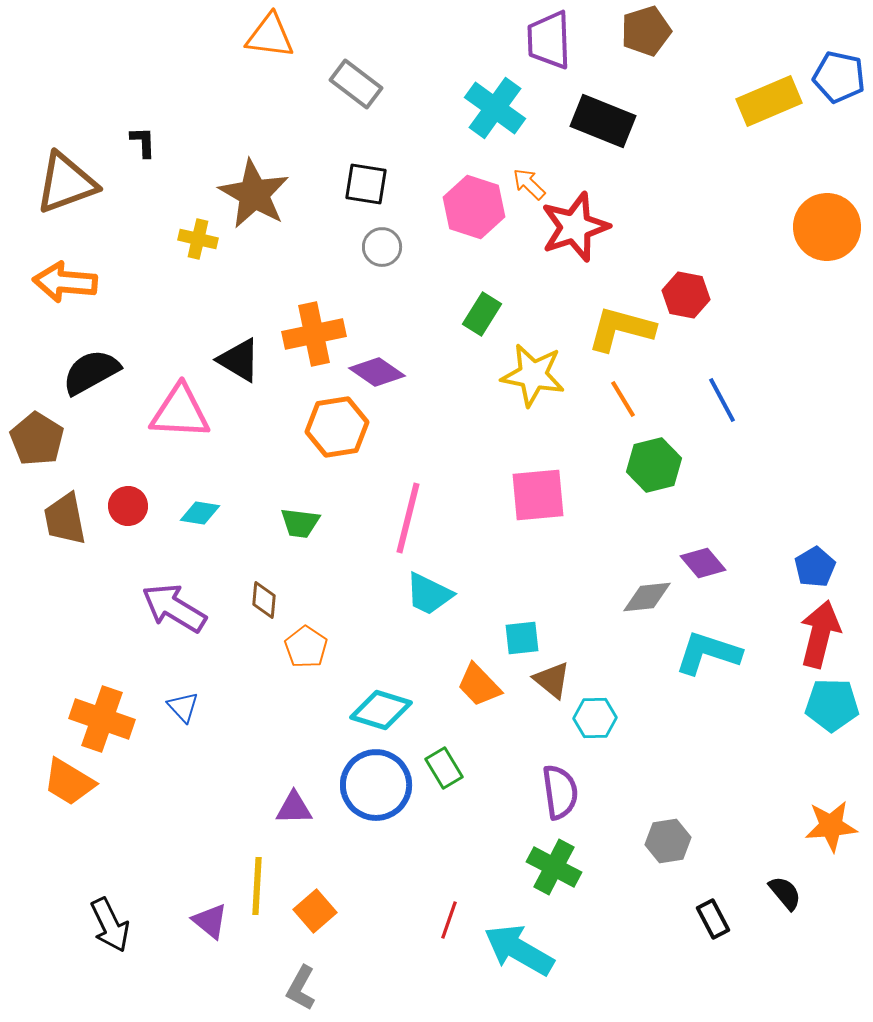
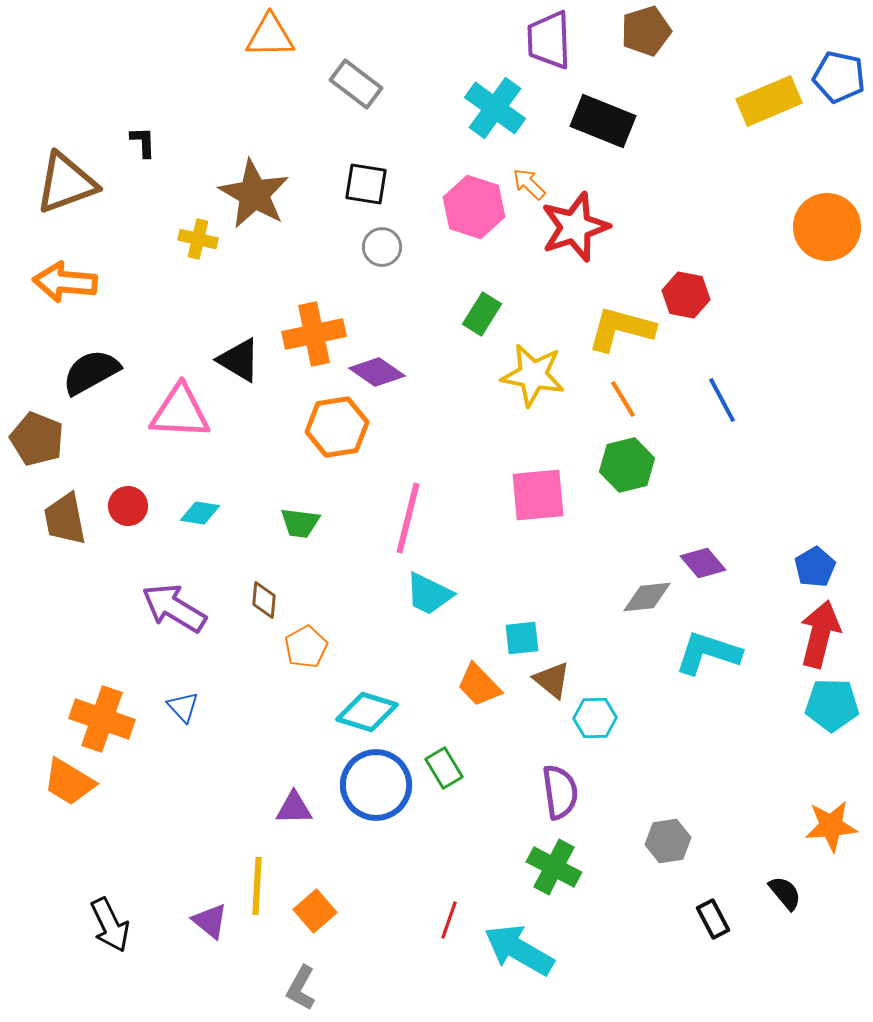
orange triangle at (270, 36): rotated 8 degrees counterclockwise
brown pentagon at (37, 439): rotated 10 degrees counterclockwise
green hexagon at (654, 465): moved 27 px left
orange pentagon at (306, 647): rotated 9 degrees clockwise
cyan diamond at (381, 710): moved 14 px left, 2 px down
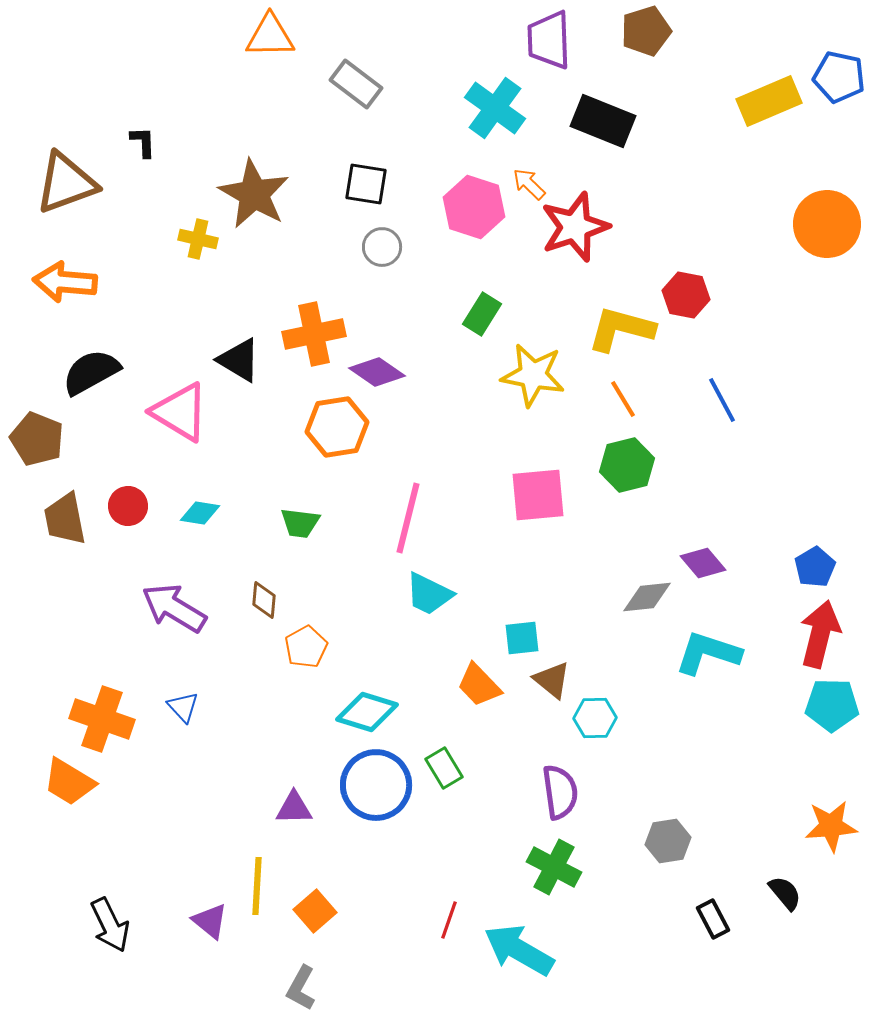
orange circle at (827, 227): moved 3 px up
pink triangle at (180, 412): rotated 28 degrees clockwise
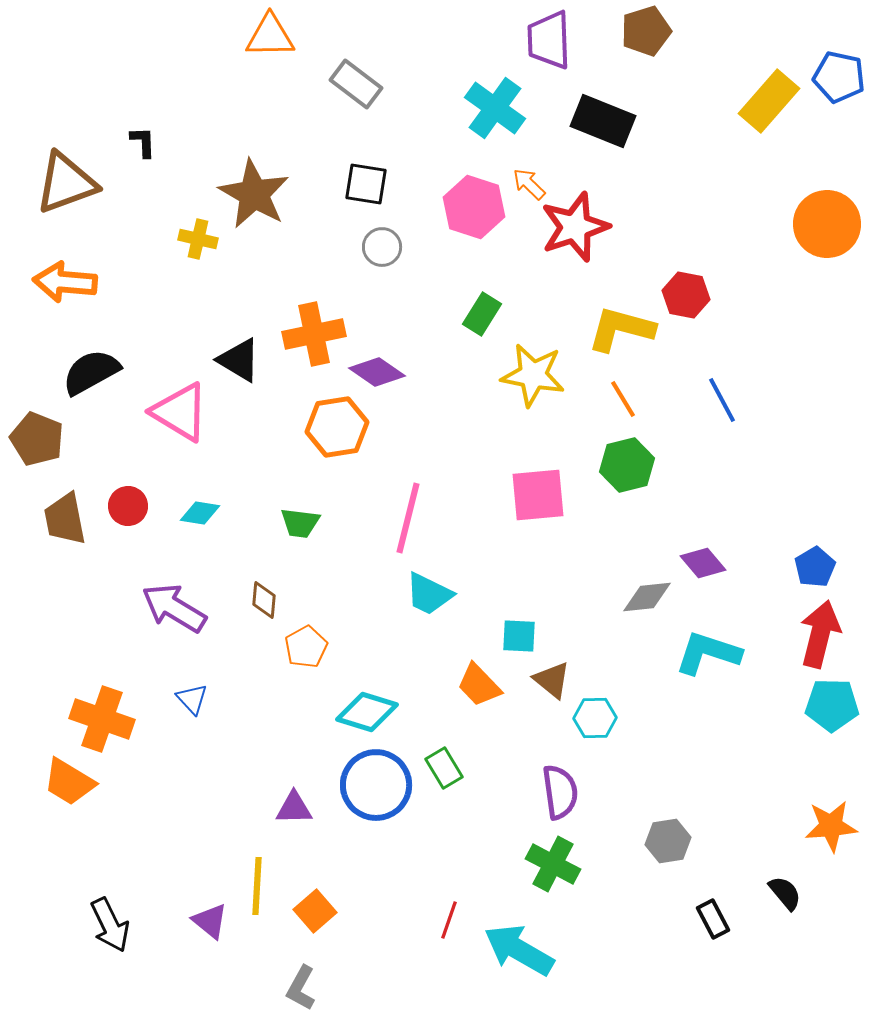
yellow rectangle at (769, 101): rotated 26 degrees counterclockwise
cyan square at (522, 638): moved 3 px left, 2 px up; rotated 9 degrees clockwise
blue triangle at (183, 707): moved 9 px right, 8 px up
green cross at (554, 867): moved 1 px left, 3 px up
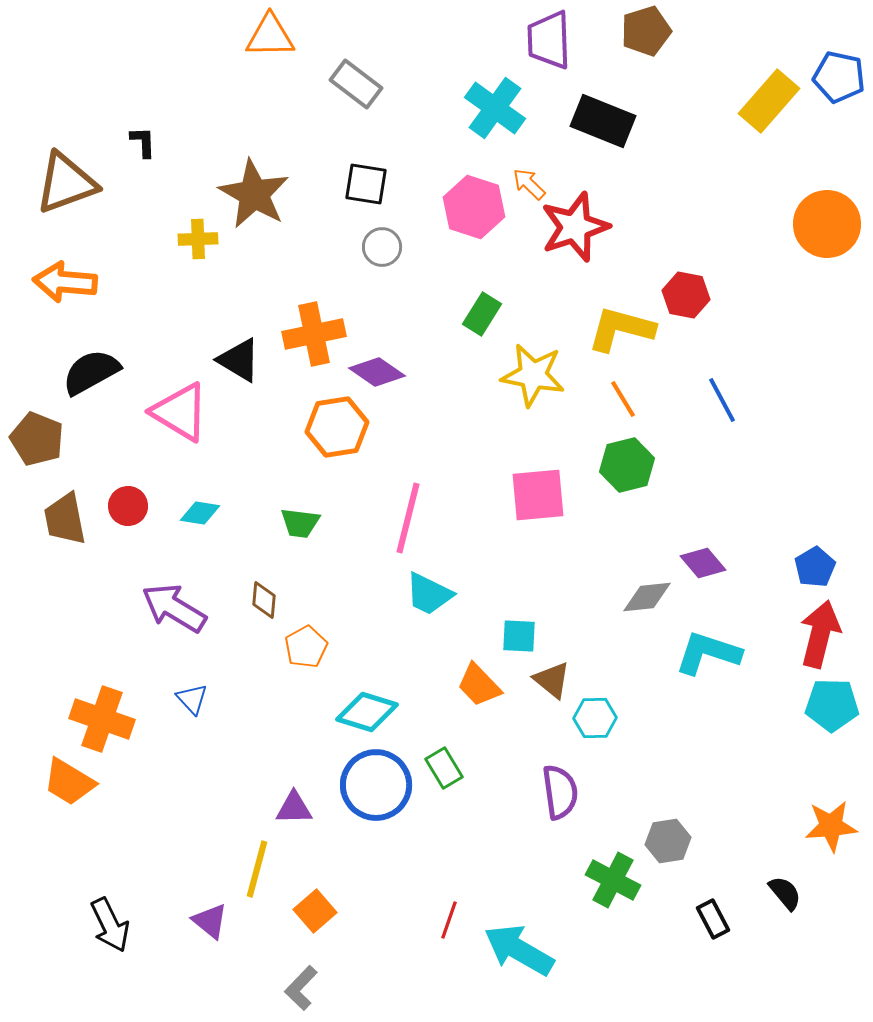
yellow cross at (198, 239): rotated 15 degrees counterclockwise
green cross at (553, 864): moved 60 px right, 16 px down
yellow line at (257, 886): moved 17 px up; rotated 12 degrees clockwise
gray L-shape at (301, 988): rotated 15 degrees clockwise
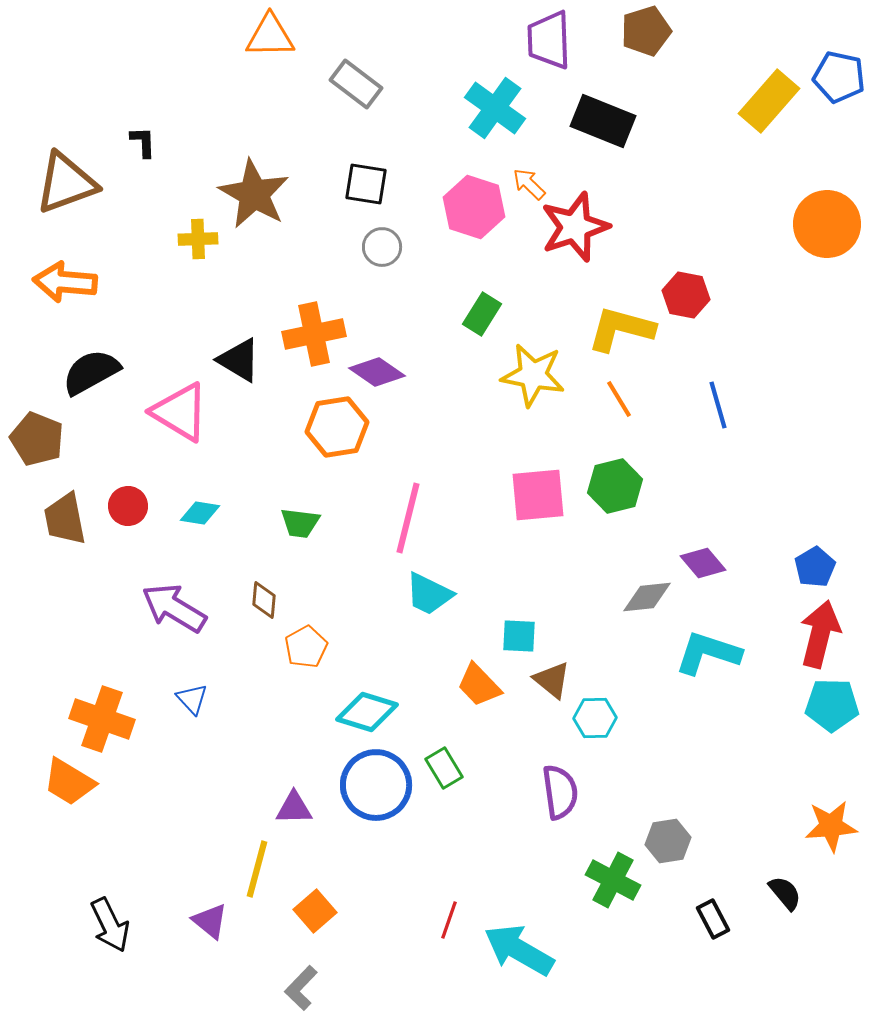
orange line at (623, 399): moved 4 px left
blue line at (722, 400): moved 4 px left, 5 px down; rotated 12 degrees clockwise
green hexagon at (627, 465): moved 12 px left, 21 px down
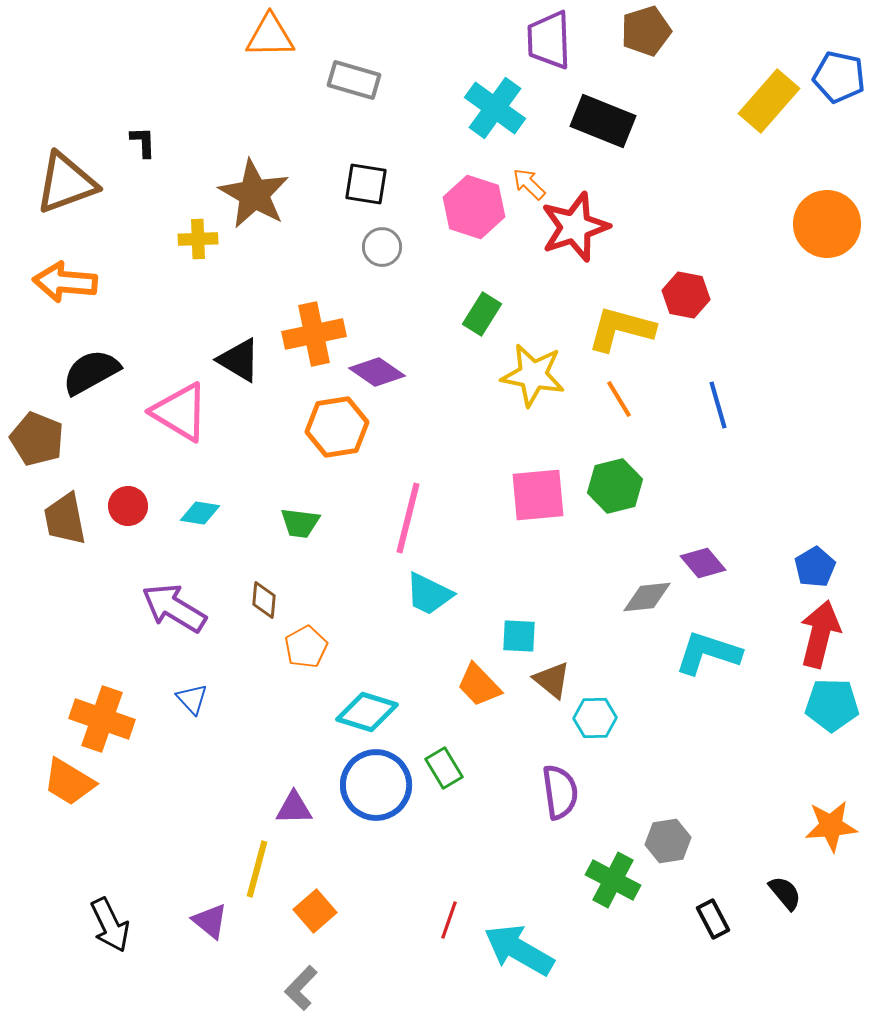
gray rectangle at (356, 84): moved 2 px left, 4 px up; rotated 21 degrees counterclockwise
